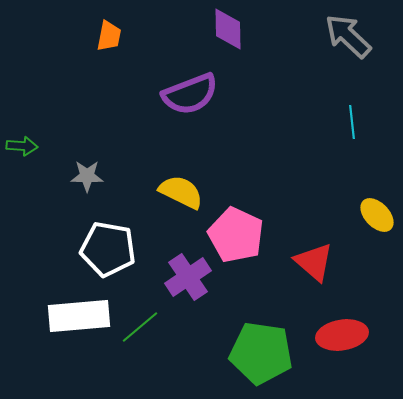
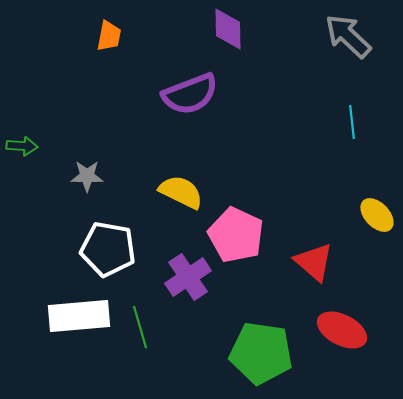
green line: rotated 66 degrees counterclockwise
red ellipse: moved 5 px up; rotated 36 degrees clockwise
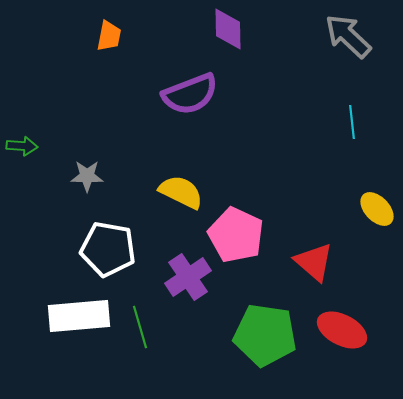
yellow ellipse: moved 6 px up
green pentagon: moved 4 px right, 18 px up
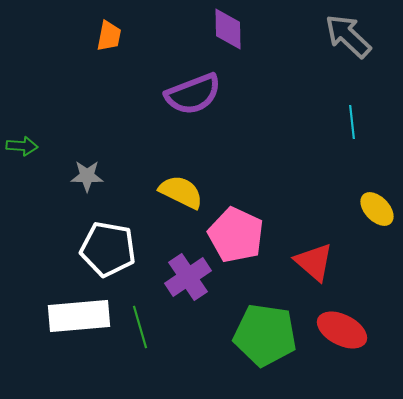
purple semicircle: moved 3 px right
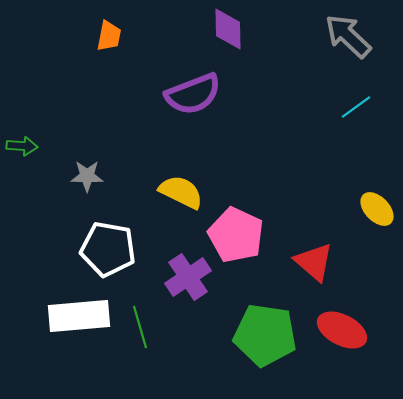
cyan line: moved 4 px right, 15 px up; rotated 60 degrees clockwise
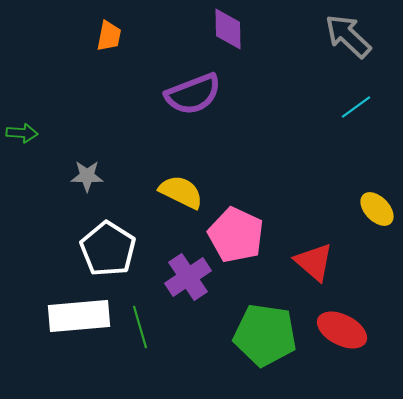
green arrow: moved 13 px up
white pentagon: rotated 22 degrees clockwise
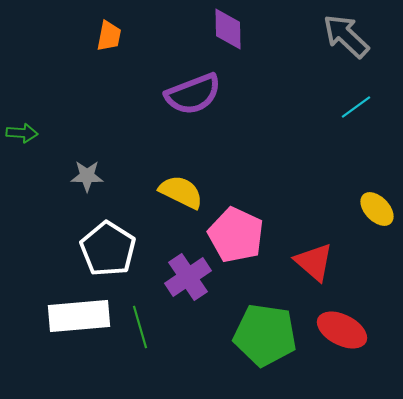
gray arrow: moved 2 px left
